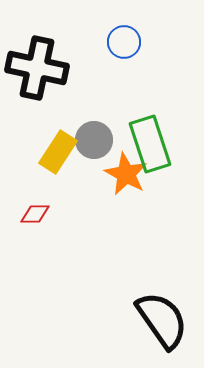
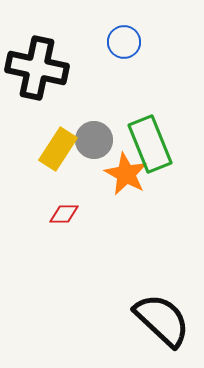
green rectangle: rotated 4 degrees counterclockwise
yellow rectangle: moved 3 px up
red diamond: moved 29 px right
black semicircle: rotated 12 degrees counterclockwise
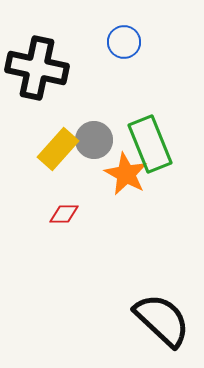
yellow rectangle: rotated 9 degrees clockwise
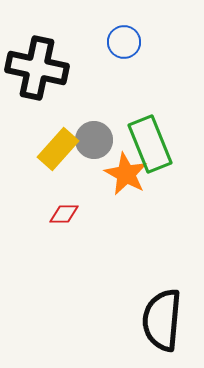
black semicircle: rotated 128 degrees counterclockwise
